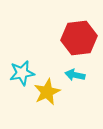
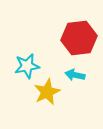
cyan star: moved 5 px right, 7 px up
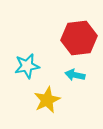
yellow star: moved 8 px down
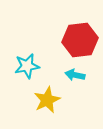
red hexagon: moved 1 px right, 2 px down
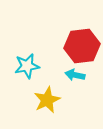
red hexagon: moved 2 px right, 6 px down
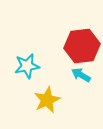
cyan arrow: moved 6 px right; rotated 18 degrees clockwise
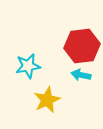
cyan star: moved 1 px right
cyan arrow: rotated 18 degrees counterclockwise
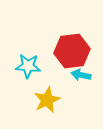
red hexagon: moved 10 px left, 5 px down
cyan star: rotated 15 degrees clockwise
